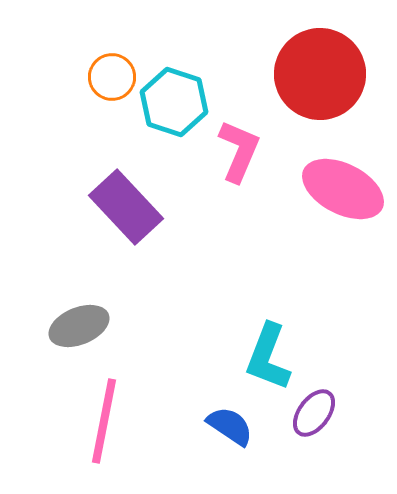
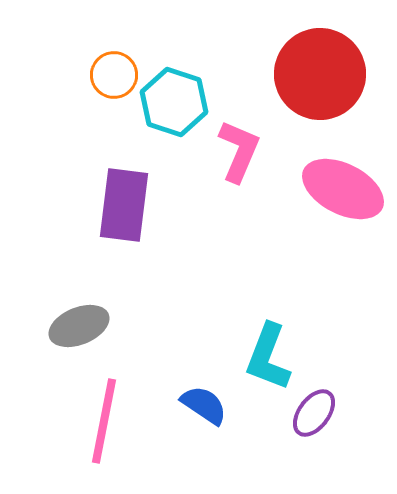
orange circle: moved 2 px right, 2 px up
purple rectangle: moved 2 px left, 2 px up; rotated 50 degrees clockwise
blue semicircle: moved 26 px left, 21 px up
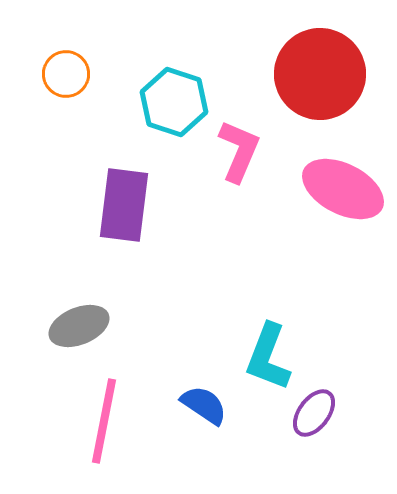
orange circle: moved 48 px left, 1 px up
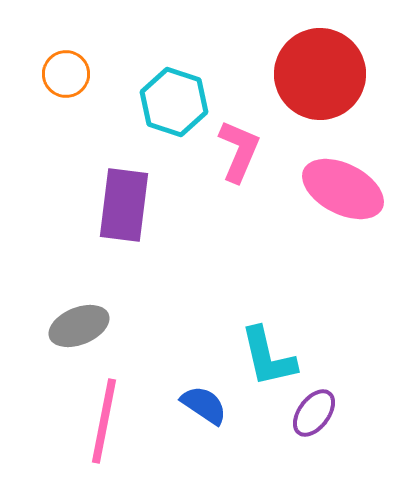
cyan L-shape: rotated 34 degrees counterclockwise
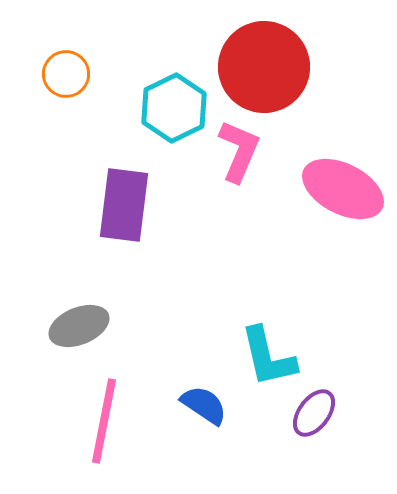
red circle: moved 56 px left, 7 px up
cyan hexagon: moved 6 px down; rotated 16 degrees clockwise
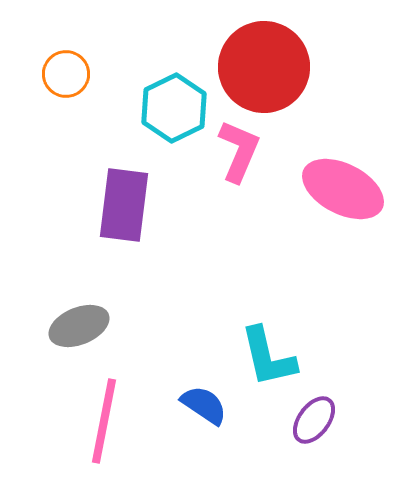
purple ellipse: moved 7 px down
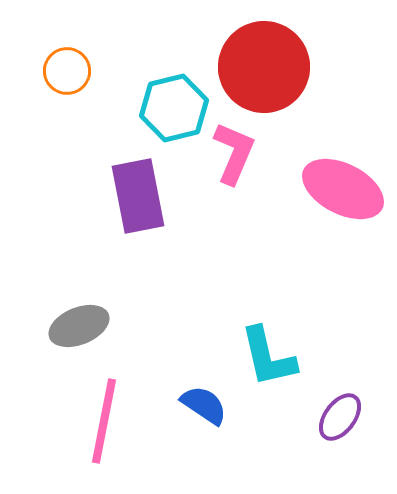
orange circle: moved 1 px right, 3 px up
cyan hexagon: rotated 12 degrees clockwise
pink L-shape: moved 5 px left, 2 px down
purple rectangle: moved 14 px right, 9 px up; rotated 18 degrees counterclockwise
purple ellipse: moved 26 px right, 3 px up
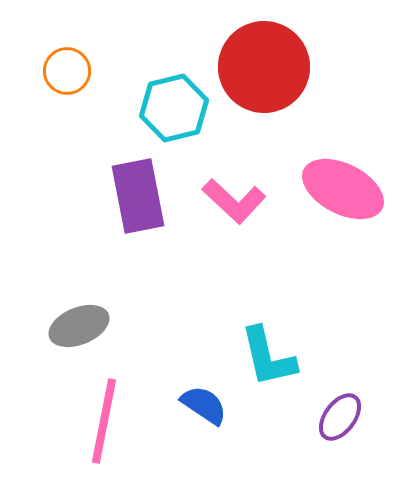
pink L-shape: moved 48 px down; rotated 110 degrees clockwise
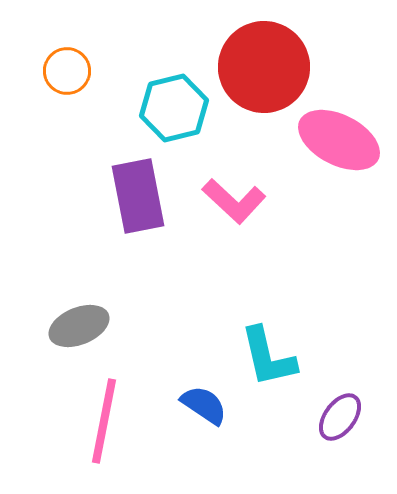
pink ellipse: moved 4 px left, 49 px up
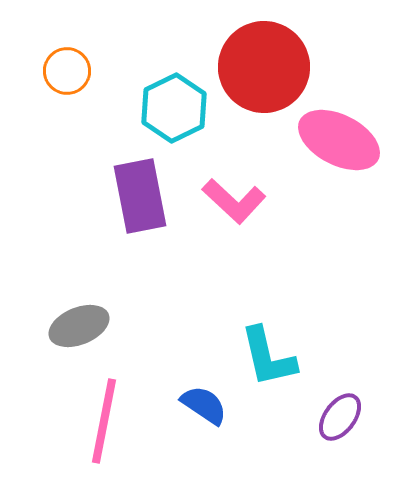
cyan hexagon: rotated 12 degrees counterclockwise
purple rectangle: moved 2 px right
